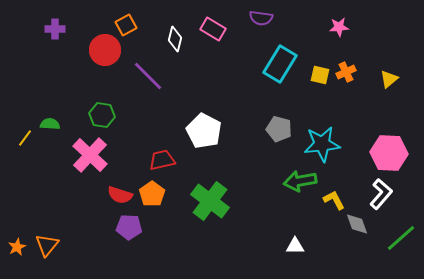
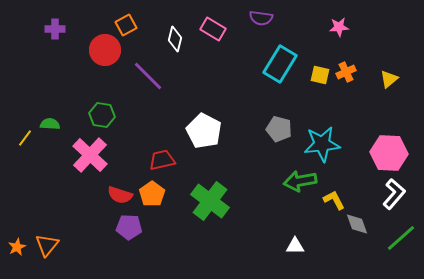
white L-shape: moved 13 px right
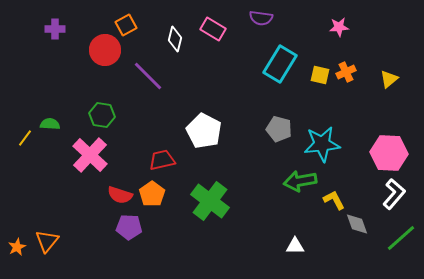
orange triangle: moved 4 px up
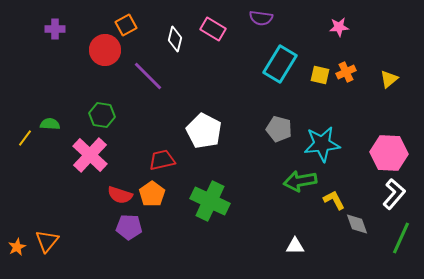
green cross: rotated 12 degrees counterclockwise
green line: rotated 24 degrees counterclockwise
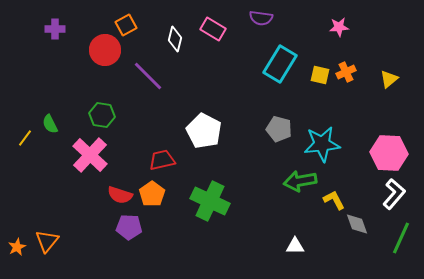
green semicircle: rotated 120 degrees counterclockwise
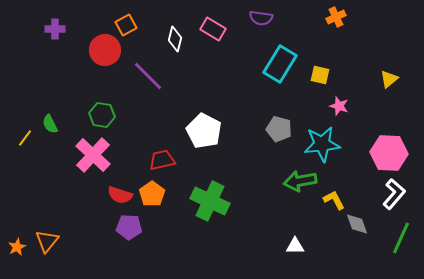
pink star: moved 79 px down; rotated 24 degrees clockwise
orange cross: moved 10 px left, 55 px up
pink cross: moved 3 px right
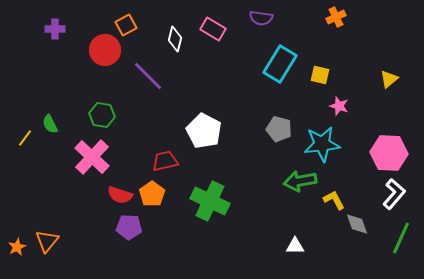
pink cross: moved 1 px left, 2 px down
red trapezoid: moved 3 px right, 1 px down
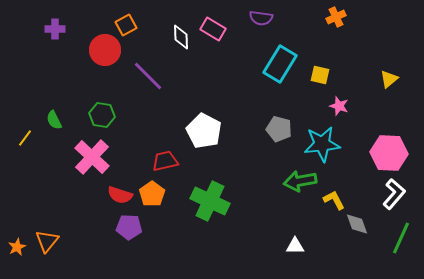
white diamond: moved 6 px right, 2 px up; rotated 15 degrees counterclockwise
green semicircle: moved 4 px right, 4 px up
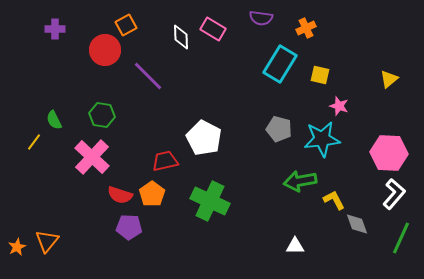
orange cross: moved 30 px left, 11 px down
white pentagon: moved 7 px down
yellow line: moved 9 px right, 4 px down
cyan star: moved 5 px up
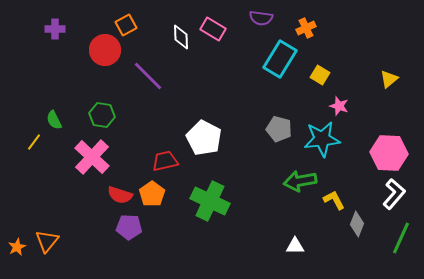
cyan rectangle: moved 5 px up
yellow square: rotated 18 degrees clockwise
gray diamond: rotated 40 degrees clockwise
